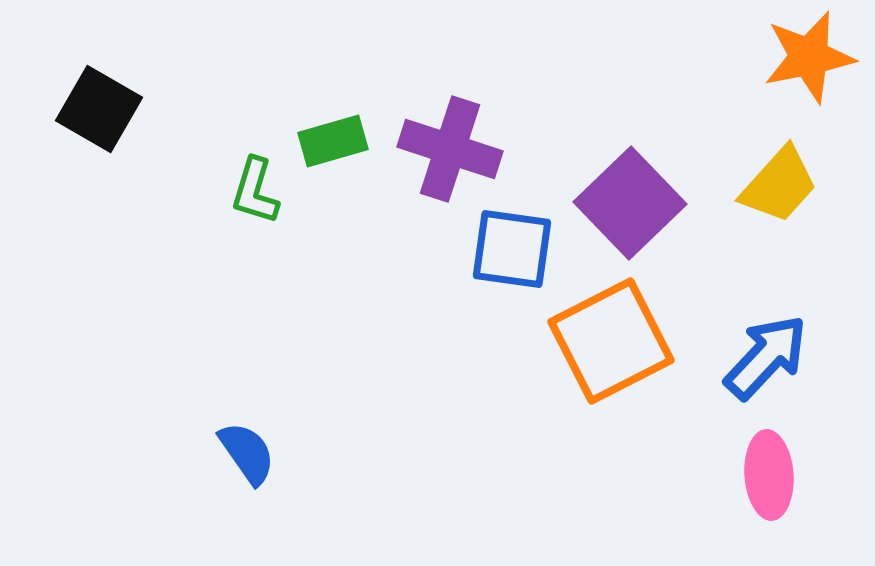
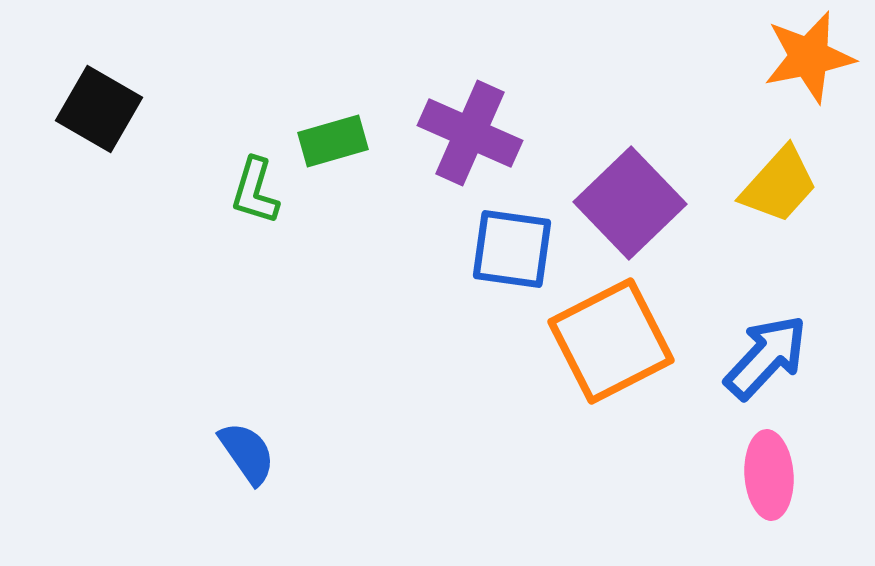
purple cross: moved 20 px right, 16 px up; rotated 6 degrees clockwise
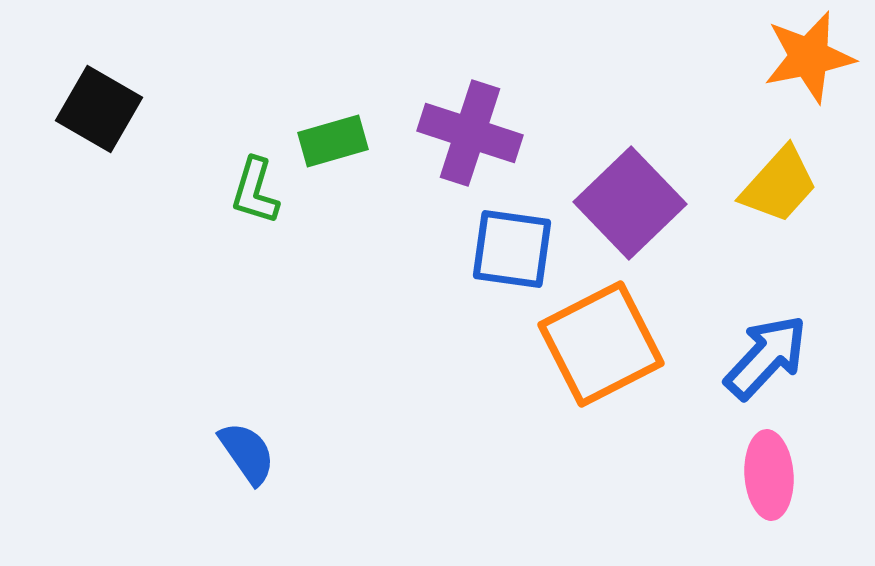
purple cross: rotated 6 degrees counterclockwise
orange square: moved 10 px left, 3 px down
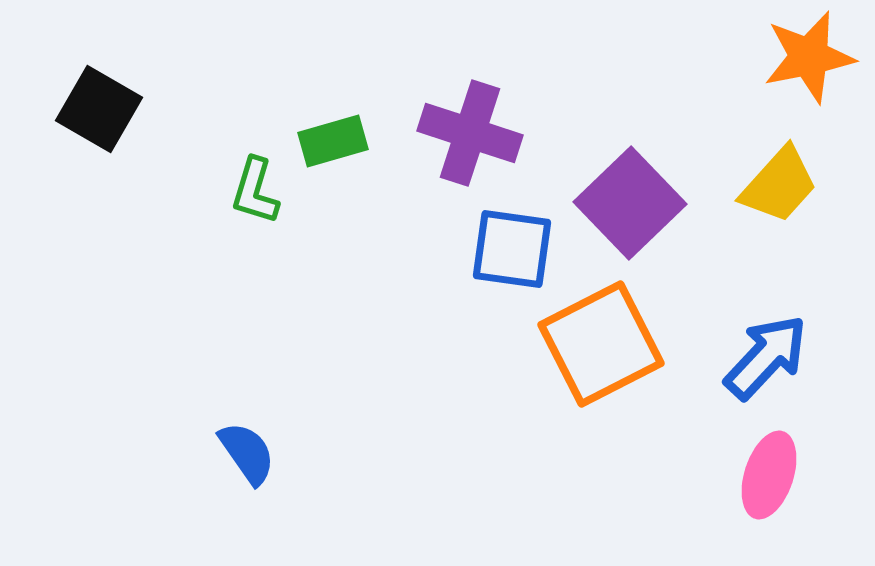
pink ellipse: rotated 22 degrees clockwise
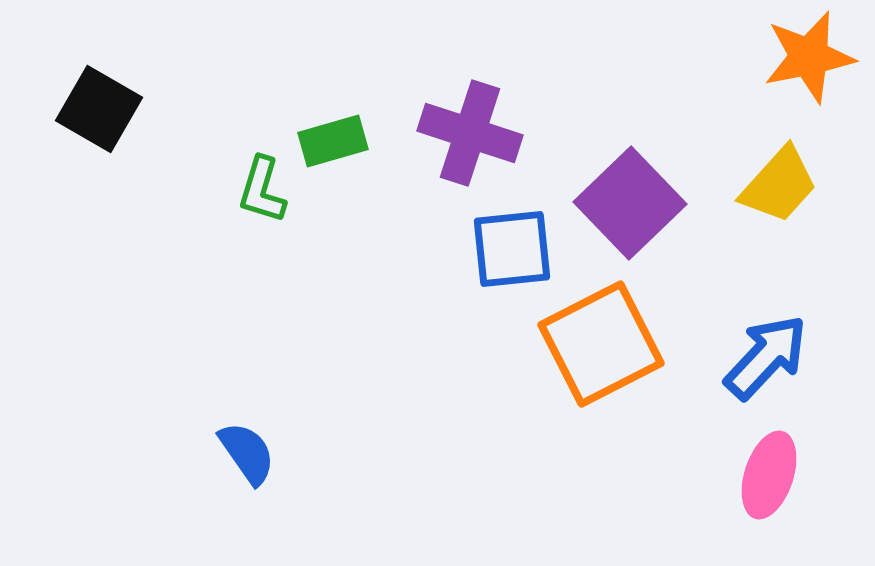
green L-shape: moved 7 px right, 1 px up
blue square: rotated 14 degrees counterclockwise
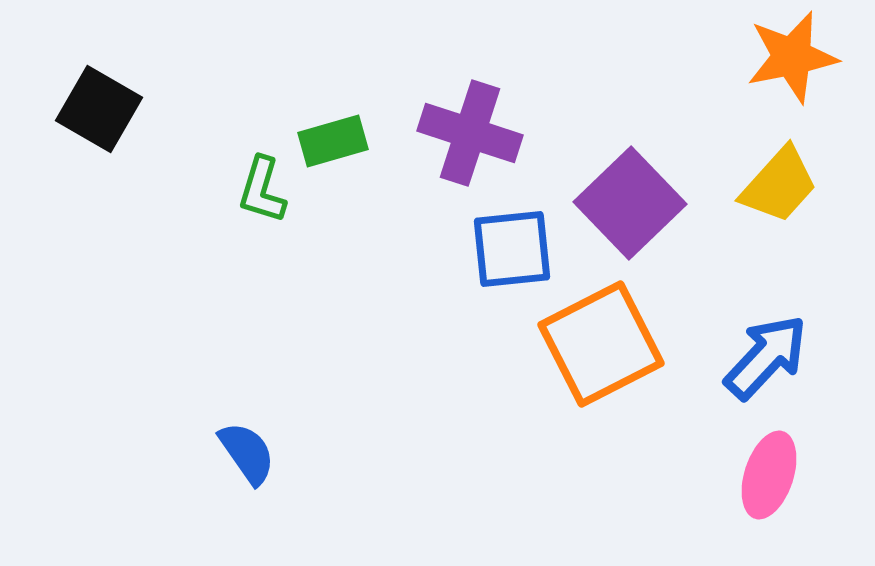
orange star: moved 17 px left
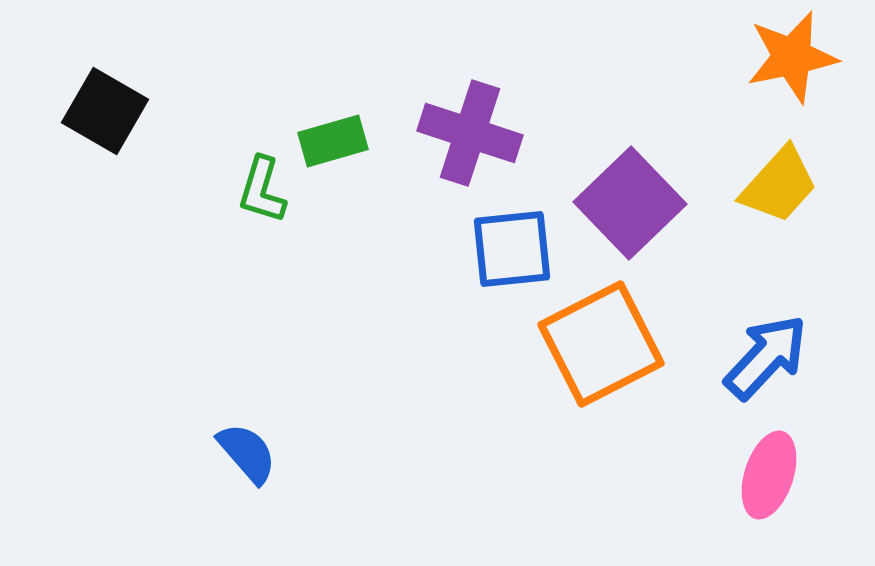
black square: moved 6 px right, 2 px down
blue semicircle: rotated 6 degrees counterclockwise
